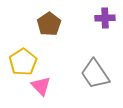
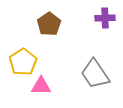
pink triangle: rotated 45 degrees counterclockwise
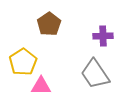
purple cross: moved 2 px left, 18 px down
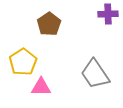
purple cross: moved 5 px right, 22 px up
pink triangle: moved 1 px down
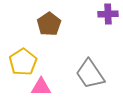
gray trapezoid: moved 5 px left
